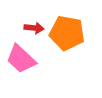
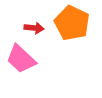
orange pentagon: moved 5 px right, 10 px up; rotated 16 degrees clockwise
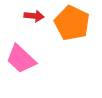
red arrow: moved 12 px up
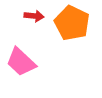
pink trapezoid: moved 3 px down
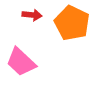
red arrow: moved 2 px left, 1 px up
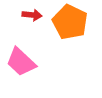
orange pentagon: moved 2 px left, 1 px up
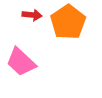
orange pentagon: moved 2 px left; rotated 12 degrees clockwise
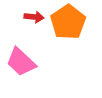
red arrow: moved 2 px right, 2 px down
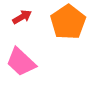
red arrow: moved 12 px left; rotated 36 degrees counterclockwise
